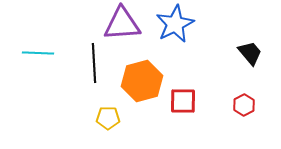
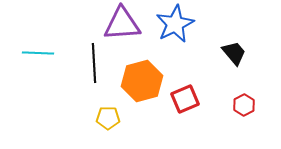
black trapezoid: moved 16 px left
red square: moved 2 px right, 2 px up; rotated 24 degrees counterclockwise
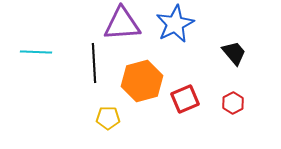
cyan line: moved 2 px left, 1 px up
red hexagon: moved 11 px left, 2 px up
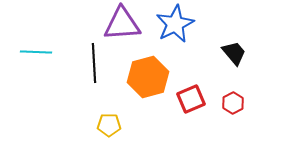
orange hexagon: moved 6 px right, 4 px up
red square: moved 6 px right
yellow pentagon: moved 1 px right, 7 px down
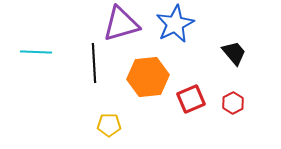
purple triangle: moved 1 px left; rotated 12 degrees counterclockwise
orange hexagon: rotated 9 degrees clockwise
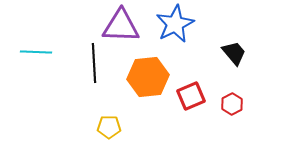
purple triangle: moved 2 px down; rotated 18 degrees clockwise
red square: moved 3 px up
red hexagon: moved 1 px left, 1 px down
yellow pentagon: moved 2 px down
